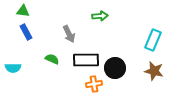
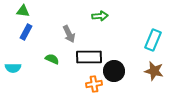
blue rectangle: rotated 56 degrees clockwise
black rectangle: moved 3 px right, 3 px up
black circle: moved 1 px left, 3 px down
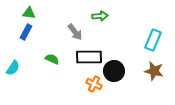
green triangle: moved 6 px right, 2 px down
gray arrow: moved 6 px right, 2 px up; rotated 12 degrees counterclockwise
cyan semicircle: rotated 56 degrees counterclockwise
orange cross: rotated 35 degrees clockwise
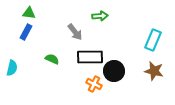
black rectangle: moved 1 px right
cyan semicircle: moved 1 px left; rotated 21 degrees counterclockwise
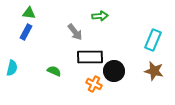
green semicircle: moved 2 px right, 12 px down
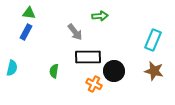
black rectangle: moved 2 px left
green semicircle: rotated 104 degrees counterclockwise
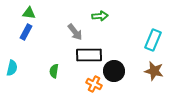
black rectangle: moved 1 px right, 2 px up
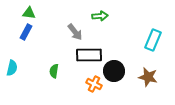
brown star: moved 6 px left, 6 px down
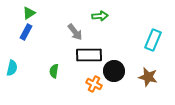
green triangle: rotated 40 degrees counterclockwise
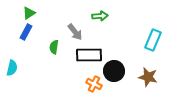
green semicircle: moved 24 px up
